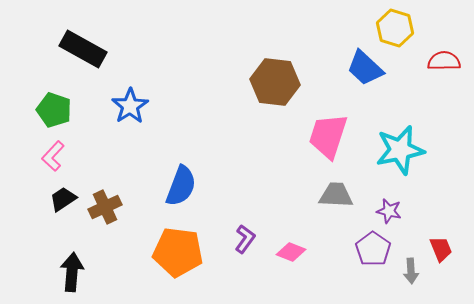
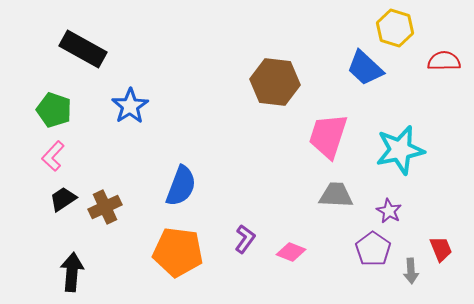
purple star: rotated 15 degrees clockwise
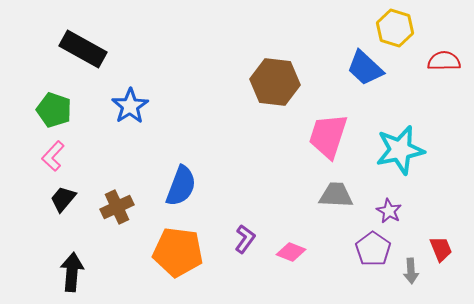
black trapezoid: rotated 16 degrees counterclockwise
brown cross: moved 12 px right
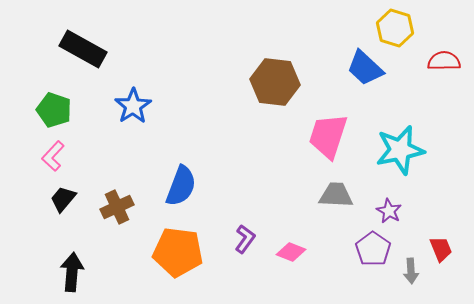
blue star: moved 3 px right
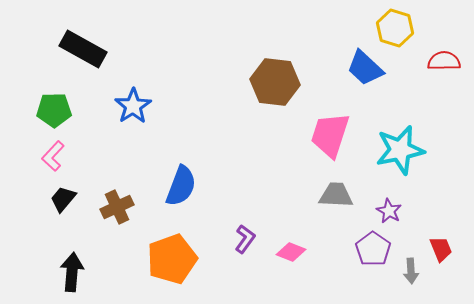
green pentagon: rotated 20 degrees counterclockwise
pink trapezoid: moved 2 px right, 1 px up
orange pentagon: moved 6 px left, 7 px down; rotated 27 degrees counterclockwise
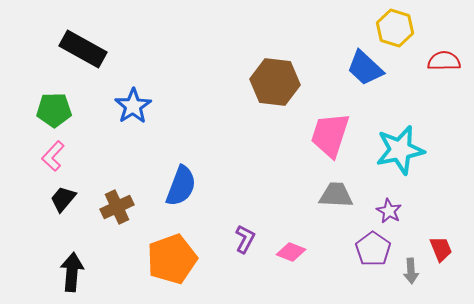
purple L-shape: rotated 8 degrees counterclockwise
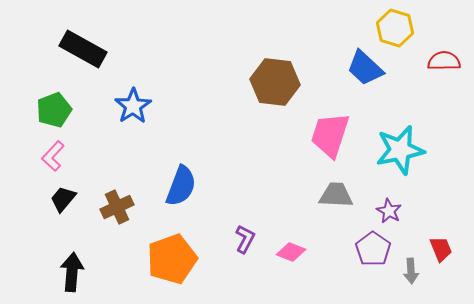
green pentagon: rotated 20 degrees counterclockwise
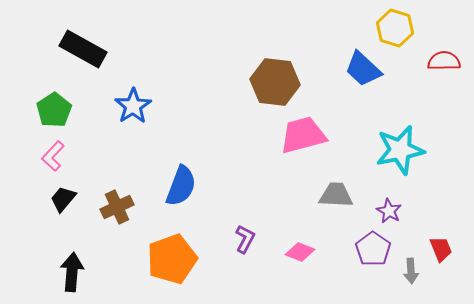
blue trapezoid: moved 2 px left, 1 px down
green pentagon: rotated 12 degrees counterclockwise
pink trapezoid: moved 27 px left; rotated 57 degrees clockwise
pink diamond: moved 9 px right
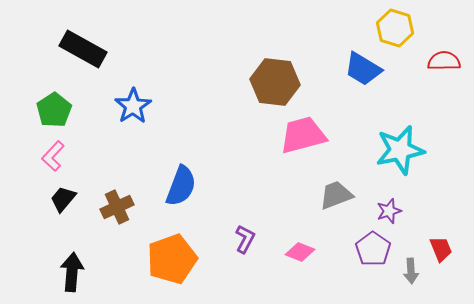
blue trapezoid: rotated 12 degrees counterclockwise
gray trapezoid: rotated 24 degrees counterclockwise
purple star: rotated 25 degrees clockwise
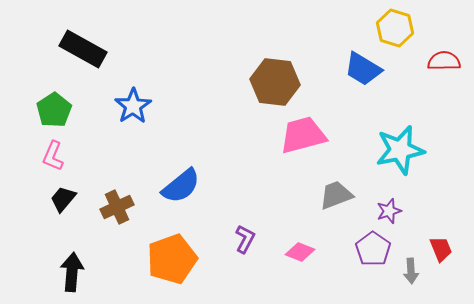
pink L-shape: rotated 20 degrees counterclockwise
blue semicircle: rotated 30 degrees clockwise
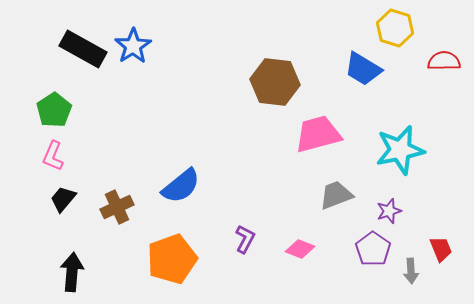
blue star: moved 60 px up
pink trapezoid: moved 15 px right, 1 px up
pink diamond: moved 3 px up
